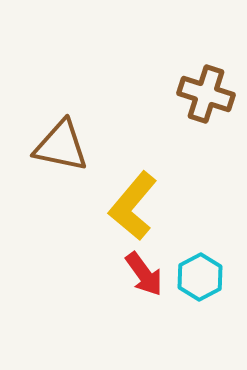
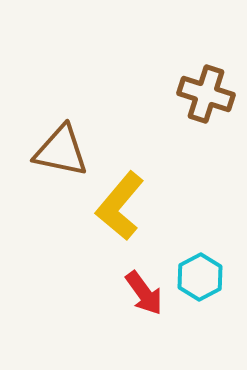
brown triangle: moved 5 px down
yellow L-shape: moved 13 px left
red arrow: moved 19 px down
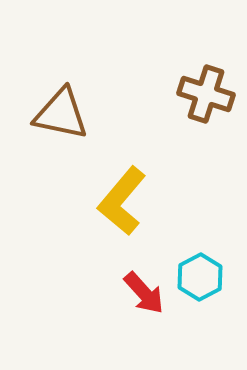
brown triangle: moved 37 px up
yellow L-shape: moved 2 px right, 5 px up
red arrow: rotated 6 degrees counterclockwise
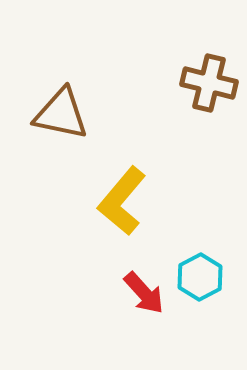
brown cross: moved 3 px right, 11 px up; rotated 4 degrees counterclockwise
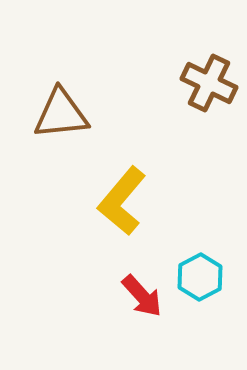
brown cross: rotated 12 degrees clockwise
brown triangle: rotated 18 degrees counterclockwise
red arrow: moved 2 px left, 3 px down
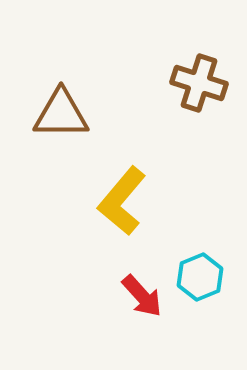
brown cross: moved 10 px left; rotated 8 degrees counterclockwise
brown triangle: rotated 6 degrees clockwise
cyan hexagon: rotated 6 degrees clockwise
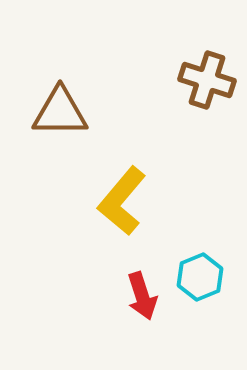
brown cross: moved 8 px right, 3 px up
brown triangle: moved 1 px left, 2 px up
red arrow: rotated 24 degrees clockwise
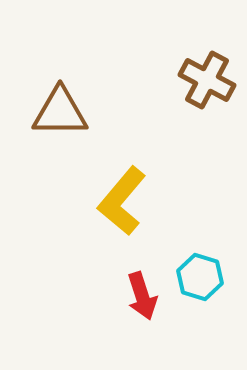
brown cross: rotated 10 degrees clockwise
cyan hexagon: rotated 21 degrees counterclockwise
